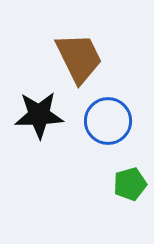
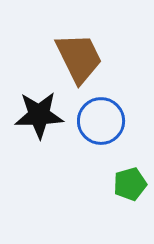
blue circle: moved 7 px left
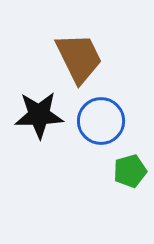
green pentagon: moved 13 px up
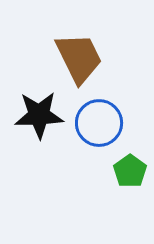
blue circle: moved 2 px left, 2 px down
green pentagon: rotated 20 degrees counterclockwise
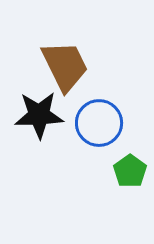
brown trapezoid: moved 14 px left, 8 px down
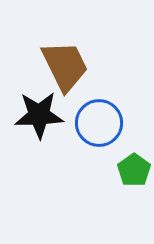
green pentagon: moved 4 px right, 1 px up
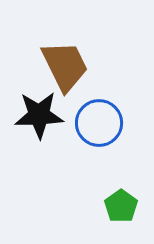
green pentagon: moved 13 px left, 36 px down
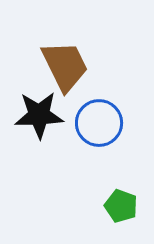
green pentagon: rotated 16 degrees counterclockwise
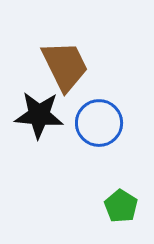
black star: rotated 6 degrees clockwise
green pentagon: rotated 12 degrees clockwise
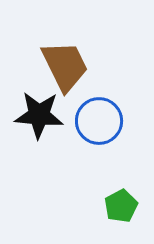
blue circle: moved 2 px up
green pentagon: rotated 12 degrees clockwise
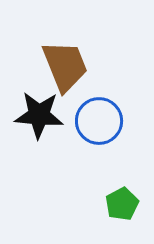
brown trapezoid: rotated 4 degrees clockwise
green pentagon: moved 1 px right, 2 px up
